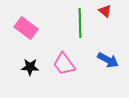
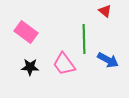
green line: moved 4 px right, 16 px down
pink rectangle: moved 4 px down
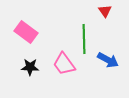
red triangle: rotated 16 degrees clockwise
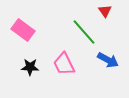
pink rectangle: moved 3 px left, 2 px up
green line: moved 7 px up; rotated 40 degrees counterclockwise
pink trapezoid: rotated 10 degrees clockwise
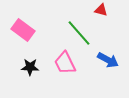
red triangle: moved 4 px left, 1 px up; rotated 40 degrees counterclockwise
green line: moved 5 px left, 1 px down
pink trapezoid: moved 1 px right, 1 px up
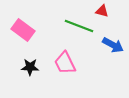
red triangle: moved 1 px right, 1 px down
green line: moved 7 px up; rotated 28 degrees counterclockwise
blue arrow: moved 5 px right, 15 px up
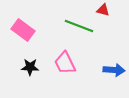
red triangle: moved 1 px right, 1 px up
blue arrow: moved 1 px right, 25 px down; rotated 25 degrees counterclockwise
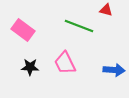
red triangle: moved 3 px right
